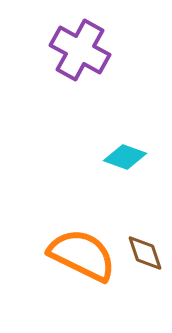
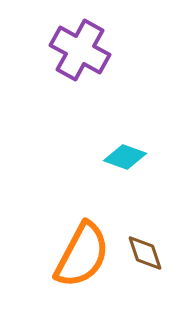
orange semicircle: rotated 92 degrees clockwise
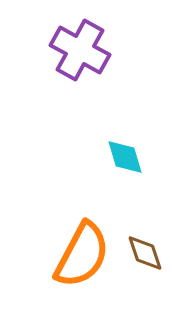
cyan diamond: rotated 54 degrees clockwise
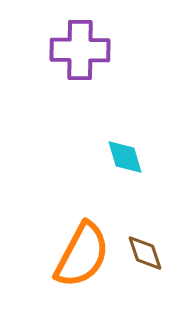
purple cross: rotated 28 degrees counterclockwise
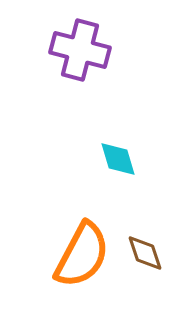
purple cross: rotated 14 degrees clockwise
cyan diamond: moved 7 px left, 2 px down
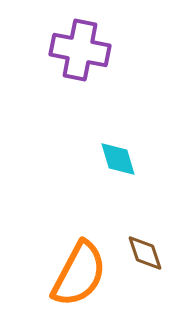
purple cross: rotated 4 degrees counterclockwise
orange semicircle: moved 3 px left, 19 px down
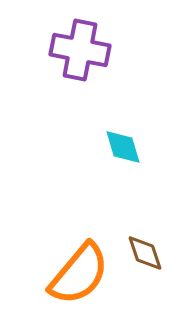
cyan diamond: moved 5 px right, 12 px up
orange semicircle: rotated 12 degrees clockwise
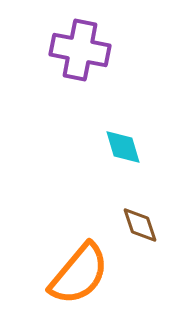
brown diamond: moved 5 px left, 28 px up
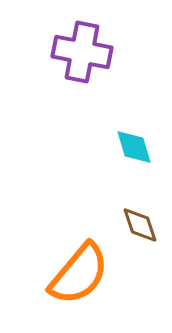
purple cross: moved 2 px right, 2 px down
cyan diamond: moved 11 px right
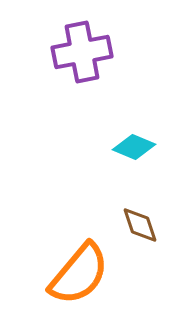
purple cross: rotated 22 degrees counterclockwise
cyan diamond: rotated 51 degrees counterclockwise
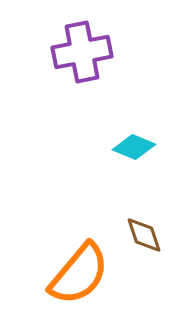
brown diamond: moved 4 px right, 10 px down
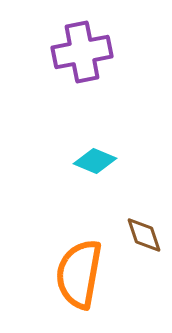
cyan diamond: moved 39 px left, 14 px down
orange semicircle: rotated 150 degrees clockwise
